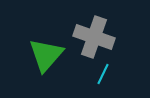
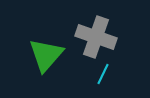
gray cross: moved 2 px right
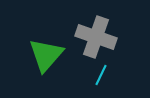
cyan line: moved 2 px left, 1 px down
